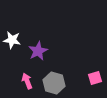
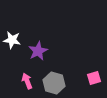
pink square: moved 1 px left
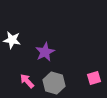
purple star: moved 7 px right, 1 px down
pink arrow: rotated 21 degrees counterclockwise
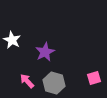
white star: rotated 18 degrees clockwise
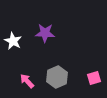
white star: moved 1 px right, 1 px down
purple star: moved 19 px up; rotated 30 degrees clockwise
gray hexagon: moved 3 px right, 6 px up; rotated 20 degrees clockwise
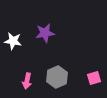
purple star: rotated 12 degrees counterclockwise
white star: rotated 18 degrees counterclockwise
pink arrow: rotated 126 degrees counterclockwise
